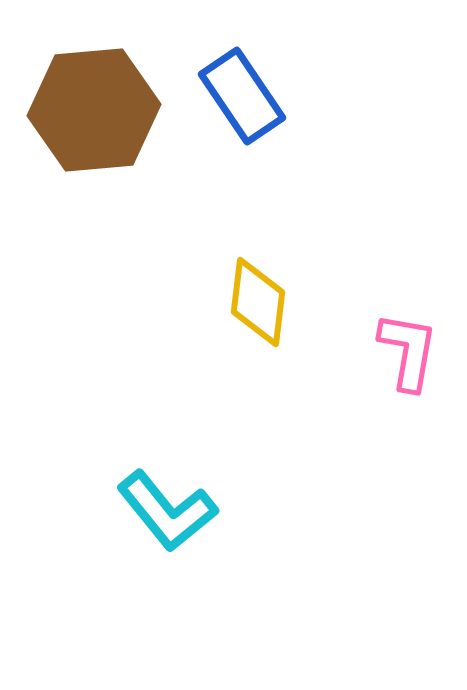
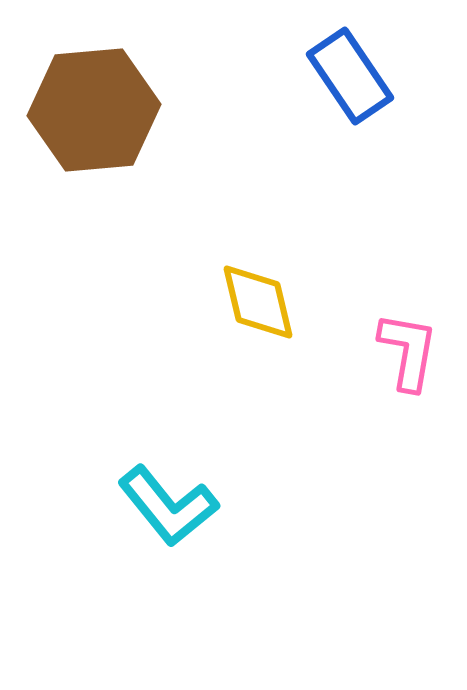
blue rectangle: moved 108 px right, 20 px up
yellow diamond: rotated 20 degrees counterclockwise
cyan L-shape: moved 1 px right, 5 px up
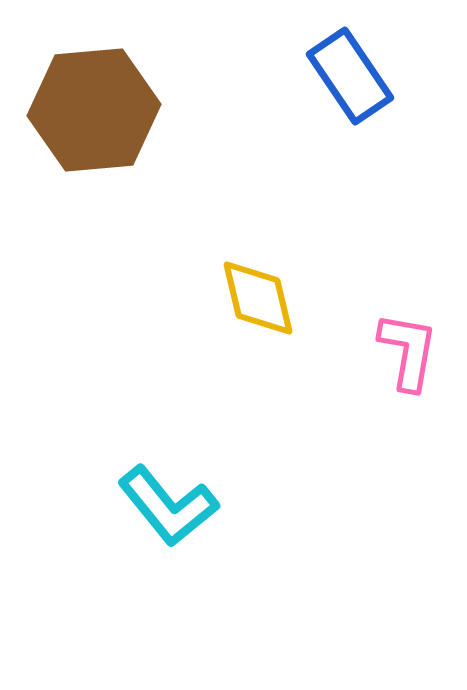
yellow diamond: moved 4 px up
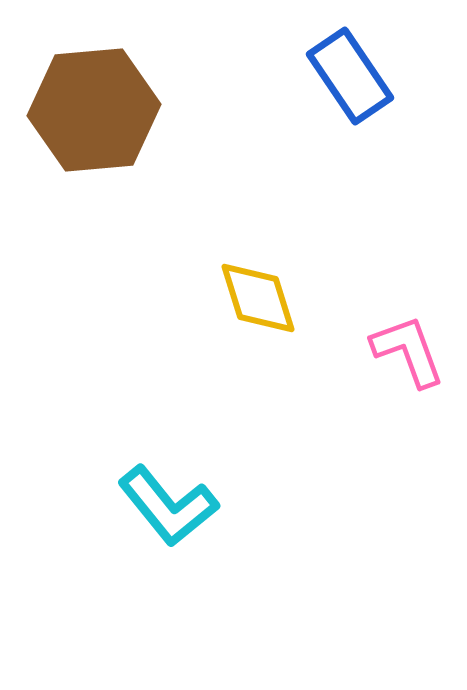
yellow diamond: rotated 4 degrees counterclockwise
pink L-shape: rotated 30 degrees counterclockwise
